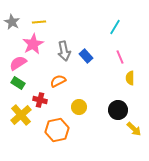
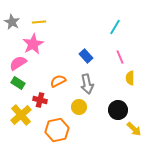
gray arrow: moved 23 px right, 33 px down
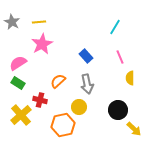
pink star: moved 9 px right
orange semicircle: rotated 14 degrees counterclockwise
orange hexagon: moved 6 px right, 5 px up
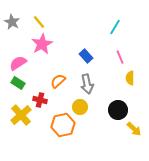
yellow line: rotated 56 degrees clockwise
yellow circle: moved 1 px right
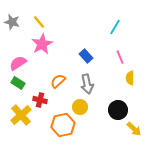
gray star: rotated 14 degrees counterclockwise
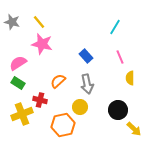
pink star: rotated 30 degrees counterclockwise
yellow cross: moved 1 px right, 1 px up; rotated 20 degrees clockwise
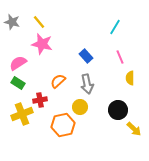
red cross: rotated 24 degrees counterclockwise
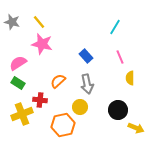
red cross: rotated 16 degrees clockwise
yellow arrow: moved 2 px right, 1 px up; rotated 21 degrees counterclockwise
